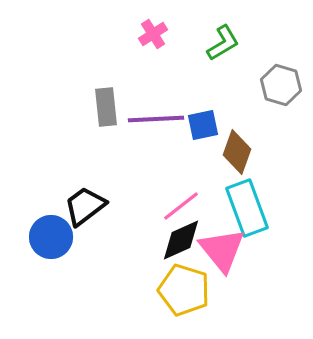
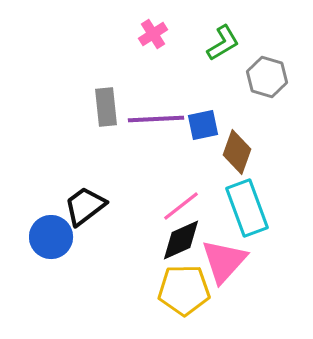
gray hexagon: moved 14 px left, 8 px up
pink triangle: moved 2 px right, 11 px down; rotated 21 degrees clockwise
yellow pentagon: rotated 18 degrees counterclockwise
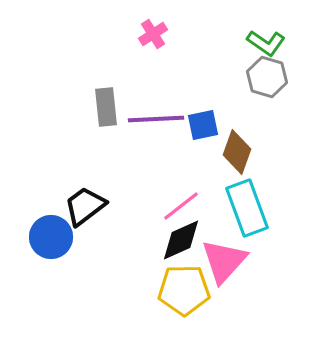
green L-shape: moved 43 px right; rotated 66 degrees clockwise
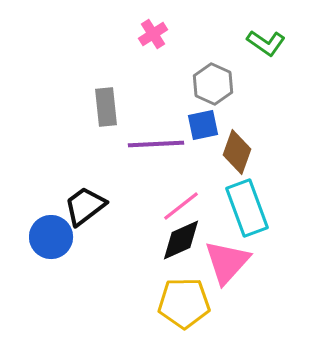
gray hexagon: moved 54 px left, 7 px down; rotated 9 degrees clockwise
purple line: moved 25 px down
pink triangle: moved 3 px right, 1 px down
yellow pentagon: moved 13 px down
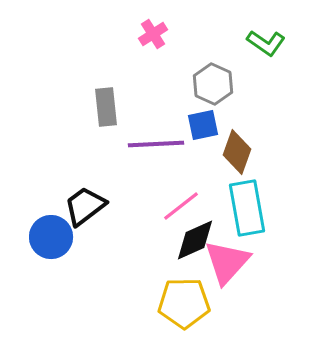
cyan rectangle: rotated 10 degrees clockwise
black diamond: moved 14 px right
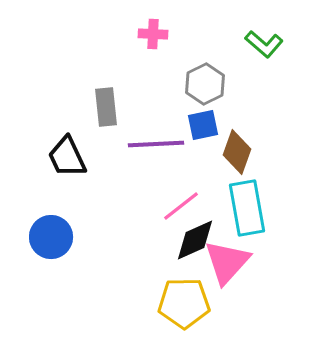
pink cross: rotated 36 degrees clockwise
green L-shape: moved 2 px left, 1 px down; rotated 6 degrees clockwise
gray hexagon: moved 8 px left; rotated 9 degrees clockwise
black trapezoid: moved 18 px left, 49 px up; rotated 78 degrees counterclockwise
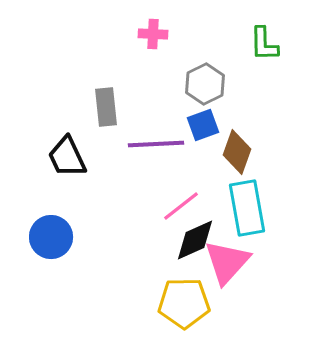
green L-shape: rotated 48 degrees clockwise
blue square: rotated 8 degrees counterclockwise
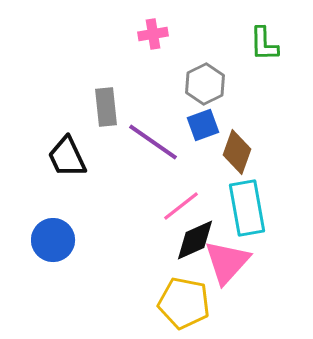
pink cross: rotated 12 degrees counterclockwise
purple line: moved 3 px left, 2 px up; rotated 38 degrees clockwise
blue circle: moved 2 px right, 3 px down
yellow pentagon: rotated 12 degrees clockwise
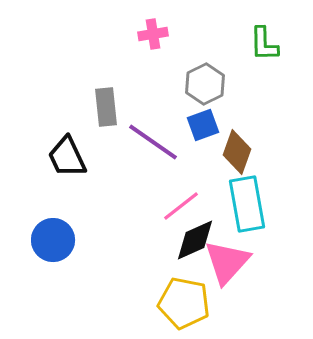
cyan rectangle: moved 4 px up
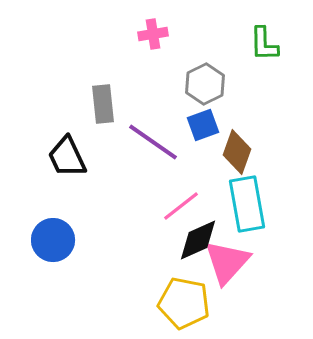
gray rectangle: moved 3 px left, 3 px up
black diamond: moved 3 px right
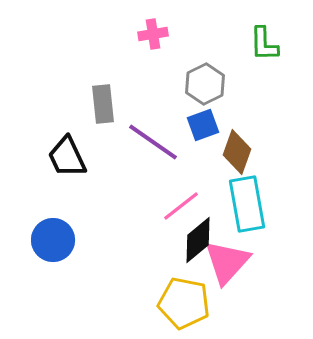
black diamond: rotated 15 degrees counterclockwise
